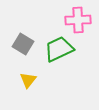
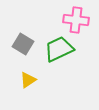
pink cross: moved 2 px left; rotated 10 degrees clockwise
yellow triangle: rotated 18 degrees clockwise
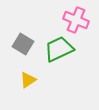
pink cross: rotated 15 degrees clockwise
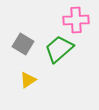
pink cross: rotated 25 degrees counterclockwise
green trapezoid: rotated 16 degrees counterclockwise
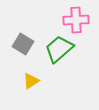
yellow triangle: moved 3 px right, 1 px down
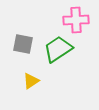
gray square: rotated 20 degrees counterclockwise
green trapezoid: moved 1 px left; rotated 8 degrees clockwise
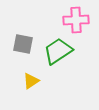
green trapezoid: moved 2 px down
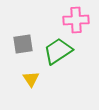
gray square: rotated 20 degrees counterclockwise
yellow triangle: moved 2 px up; rotated 30 degrees counterclockwise
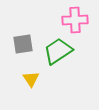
pink cross: moved 1 px left
